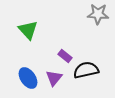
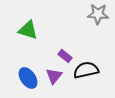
green triangle: rotated 30 degrees counterclockwise
purple triangle: moved 2 px up
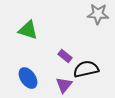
black semicircle: moved 1 px up
purple triangle: moved 10 px right, 9 px down
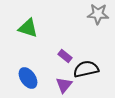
green triangle: moved 2 px up
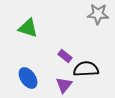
black semicircle: rotated 10 degrees clockwise
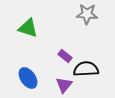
gray star: moved 11 px left
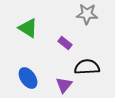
green triangle: rotated 15 degrees clockwise
purple rectangle: moved 13 px up
black semicircle: moved 1 px right, 2 px up
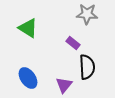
purple rectangle: moved 8 px right
black semicircle: rotated 90 degrees clockwise
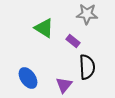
green triangle: moved 16 px right
purple rectangle: moved 2 px up
